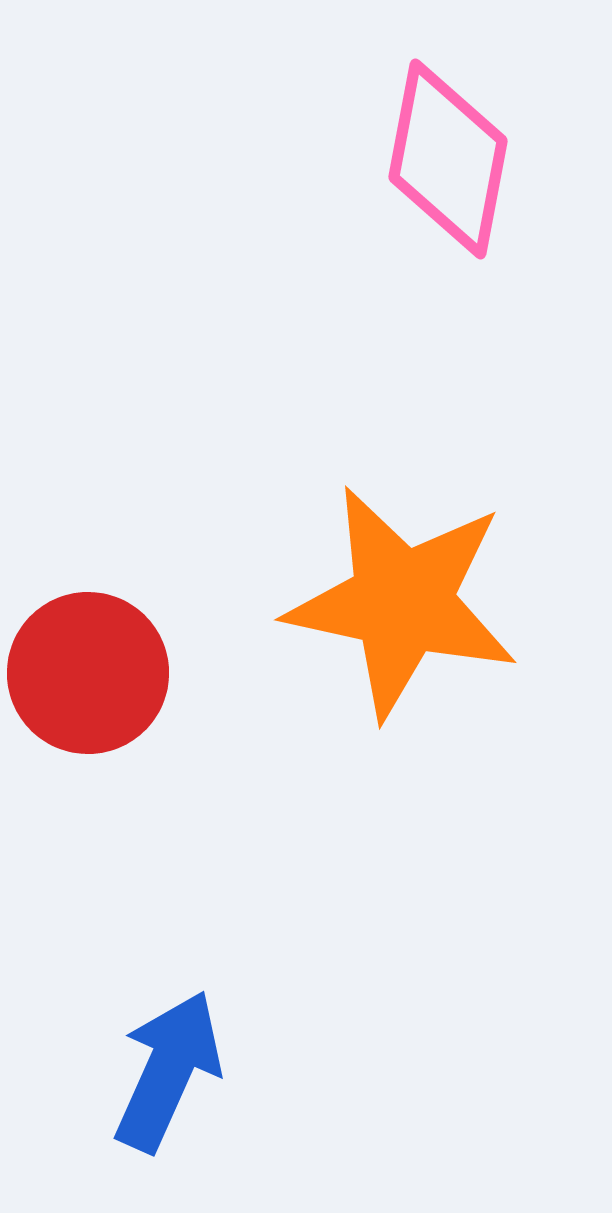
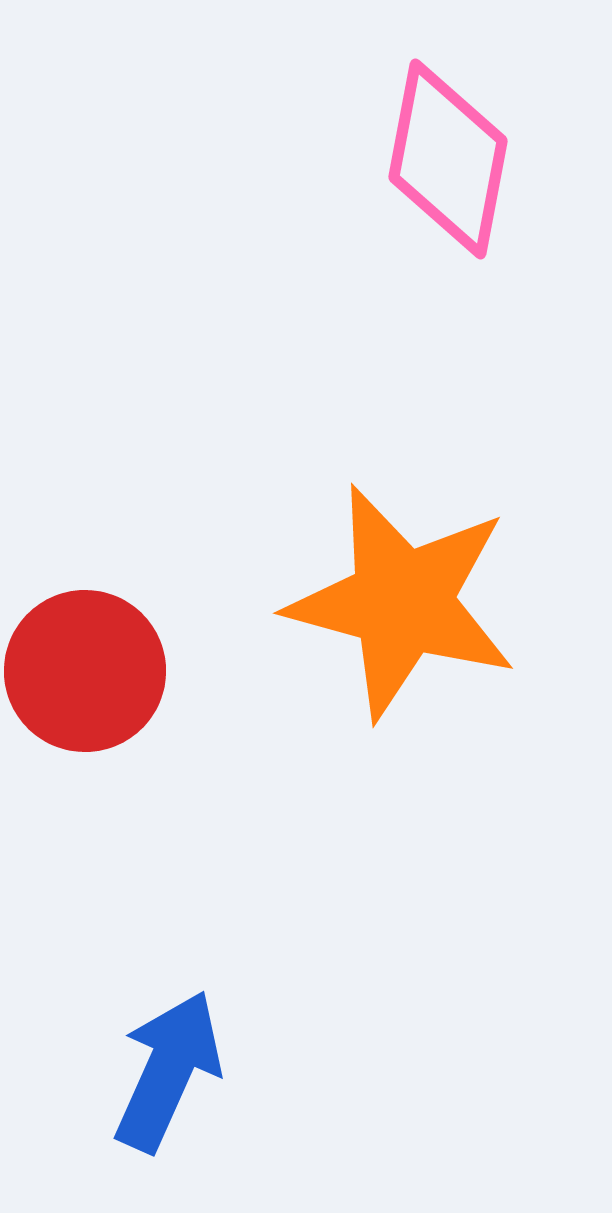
orange star: rotated 3 degrees clockwise
red circle: moved 3 px left, 2 px up
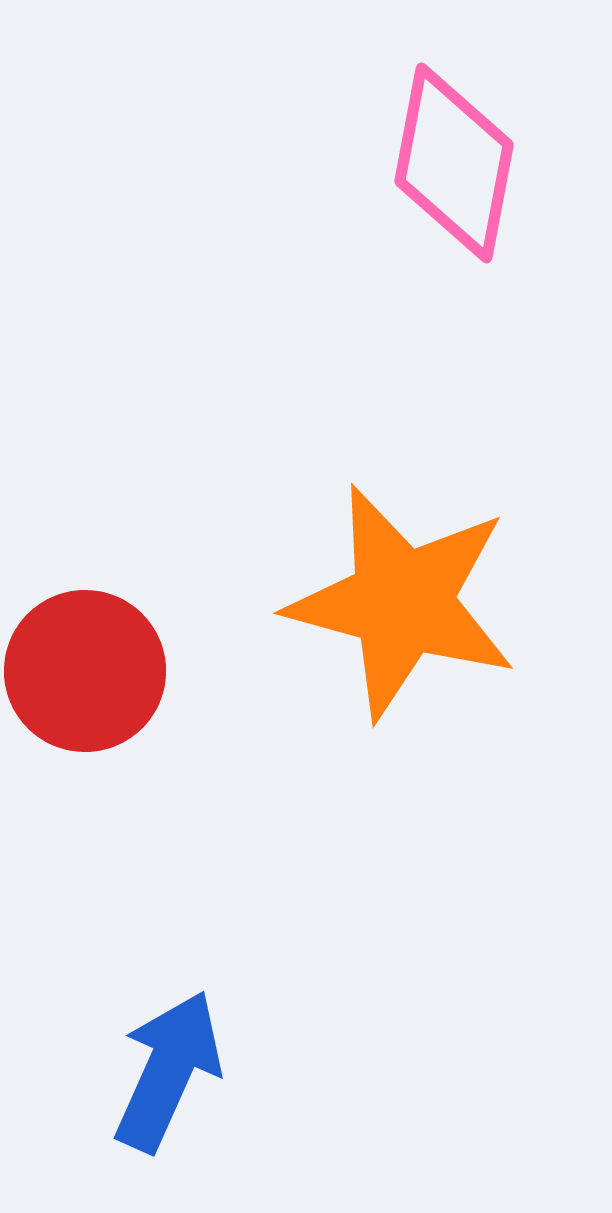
pink diamond: moved 6 px right, 4 px down
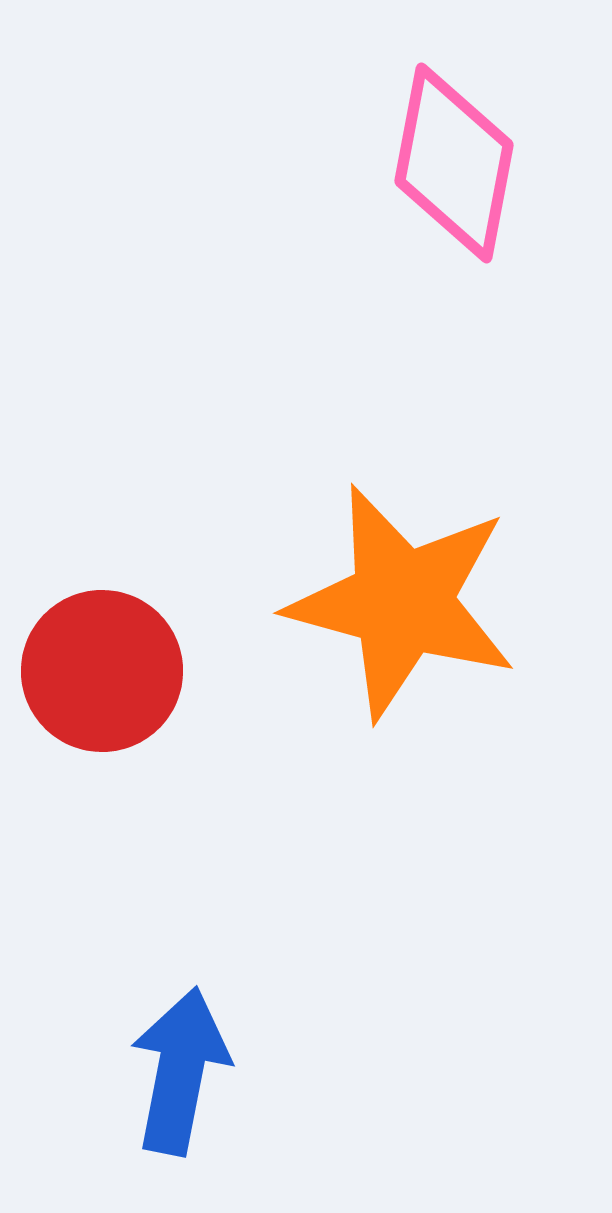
red circle: moved 17 px right
blue arrow: moved 12 px right; rotated 13 degrees counterclockwise
